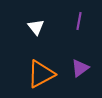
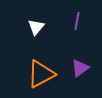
purple line: moved 2 px left
white triangle: rotated 18 degrees clockwise
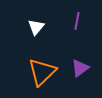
orange triangle: moved 1 px right, 2 px up; rotated 16 degrees counterclockwise
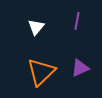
purple triangle: rotated 12 degrees clockwise
orange triangle: moved 1 px left
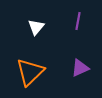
purple line: moved 1 px right
orange triangle: moved 11 px left
